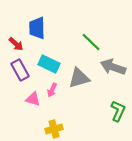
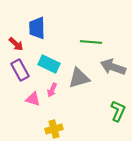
green line: rotated 40 degrees counterclockwise
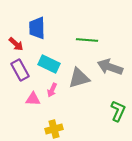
green line: moved 4 px left, 2 px up
gray arrow: moved 3 px left
pink triangle: rotated 14 degrees counterclockwise
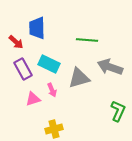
red arrow: moved 2 px up
purple rectangle: moved 3 px right, 1 px up
pink arrow: rotated 48 degrees counterclockwise
pink triangle: rotated 21 degrees counterclockwise
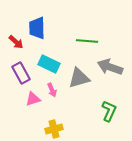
green line: moved 1 px down
purple rectangle: moved 2 px left, 4 px down
green L-shape: moved 9 px left
